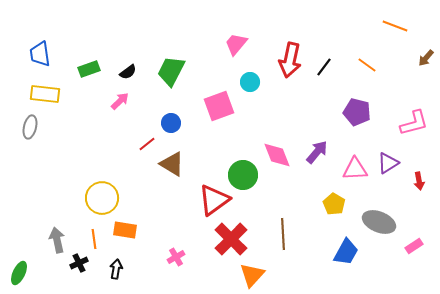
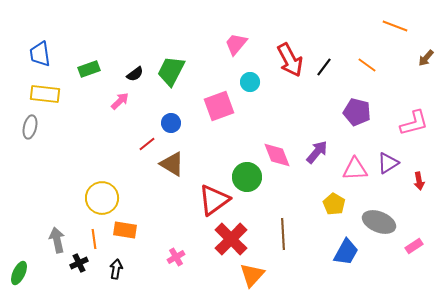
red arrow at (290, 60): rotated 40 degrees counterclockwise
black semicircle at (128, 72): moved 7 px right, 2 px down
green circle at (243, 175): moved 4 px right, 2 px down
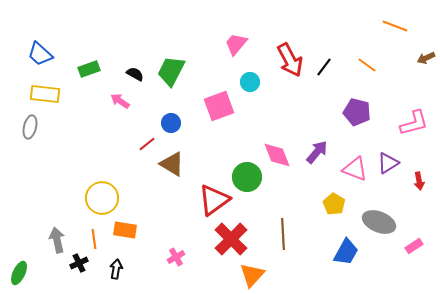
blue trapezoid at (40, 54): rotated 40 degrees counterclockwise
brown arrow at (426, 58): rotated 24 degrees clockwise
black semicircle at (135, 74): rotated 114 degrees counterclockwise
pink arrow at (120, 101): rotated 102 degrees counterclockwise
pink triangle at (355, 169): rotated 24 degrees clockwise
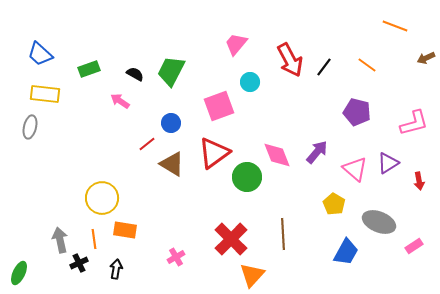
pink triangle at (355, 169): rotated 20 degrees clockwise
red triangle at (214, 200): moved 47 px up
gray arrow at (57, 240): moved 3 px right
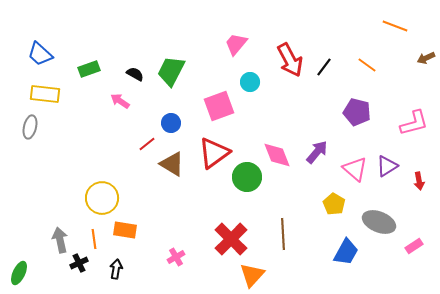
purple triangle at (388, 163): moved 1 px left, 3 px down
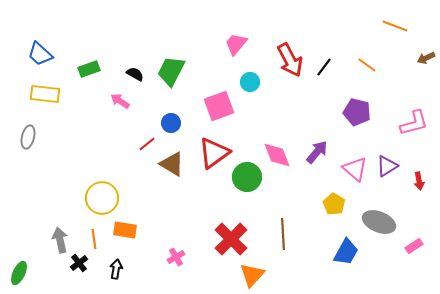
gray ellipse at (30, 127): moved 2 px left, 10 px down
black cross at (79, 263): rotated 12 degrees counterclockwise
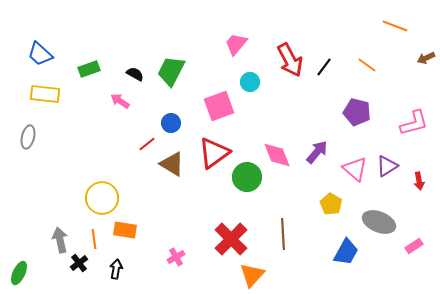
yellow pentagon at (334, 204): moved 3 px left
